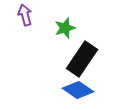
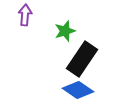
purple arrow: rotated 20 degrees clockwise
green star: moved 3 px down
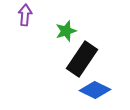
green star: moved 1 px right
blue diamond: moved 17 px right; rotated 8 degrees counterclockwise
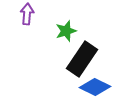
purple arrow: moved 2 px right, 1 px up
blue diamond: moved 3 px up
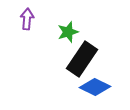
purple arrow: moved 5 px down
green star: moved 2 px right, 1 px down
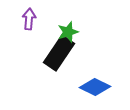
purple arrow: moved 2 px right
black rectangle: moved 23 px left, 6 px up
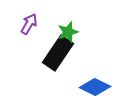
purple arrow: moved 5 px down; rotated 25 degrees clockwise
black rectangle: moved 1 px left
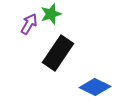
green star: moved 17 px left, 18 px up
